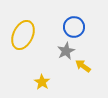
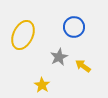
gray star: moved 7 px left, 6 px down
yellow star: moved 3 px down
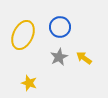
blue circle: moved 14 px left
yellow arrow: moved 1 px right, 8 px up
yellow star: moved 13 px left, 2 px up; rotated 14 degrees counterclockwise
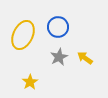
blue circle: moved 2 px left
yellow arrow: moved 1 px right
yellow star: moved 1 px right, 1 px up; rotated 21 degrees clockwise
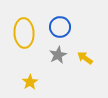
blue circle: moved 2 px right
yellow ellipse: moved 1 px right, 2 px up; rotated 28 degrees counterclockwise
gray star: moved 1 px left, 2 px up
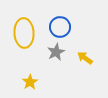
gray star: moved 2 px left, 3 px up
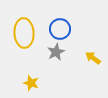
blue circle: moved 2 px down
yellow arrow: moved 8 px right
yellow star: moved 1 px right, 1 px down; rotated 21 degrees counterclockwise
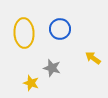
gray star: moved 4 px left, 16 px down; rotated 30 degrees counterclockwise
